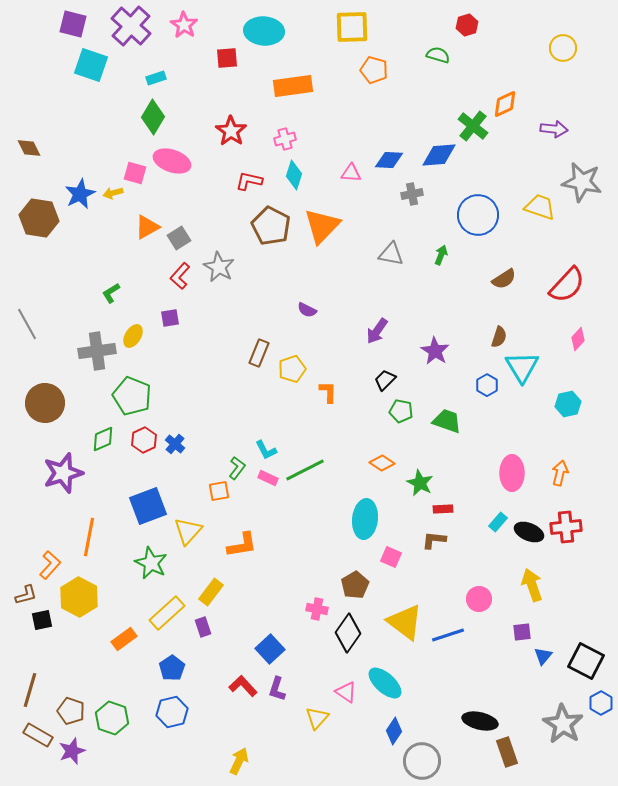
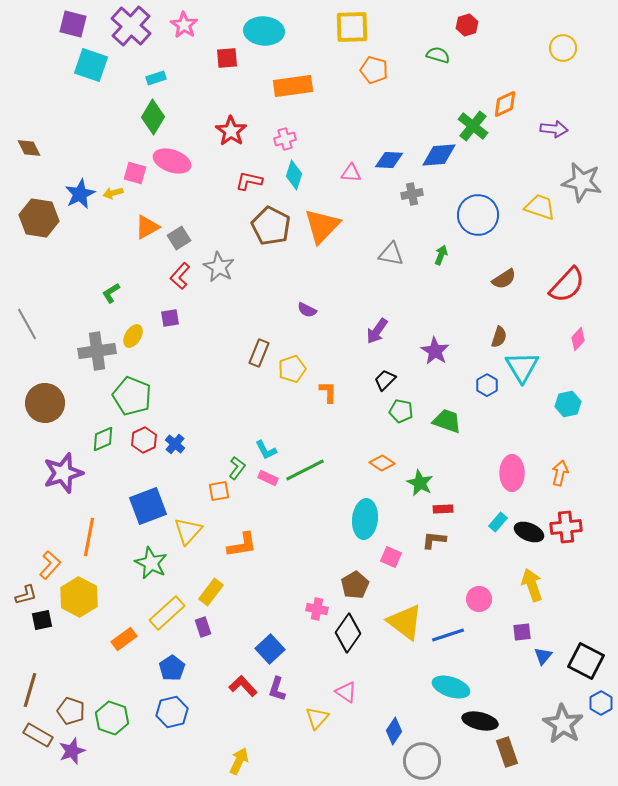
cyan ellipse at (385, 683): moved 66 px right, 4 px down; rotated 24 degrees counterclockwise
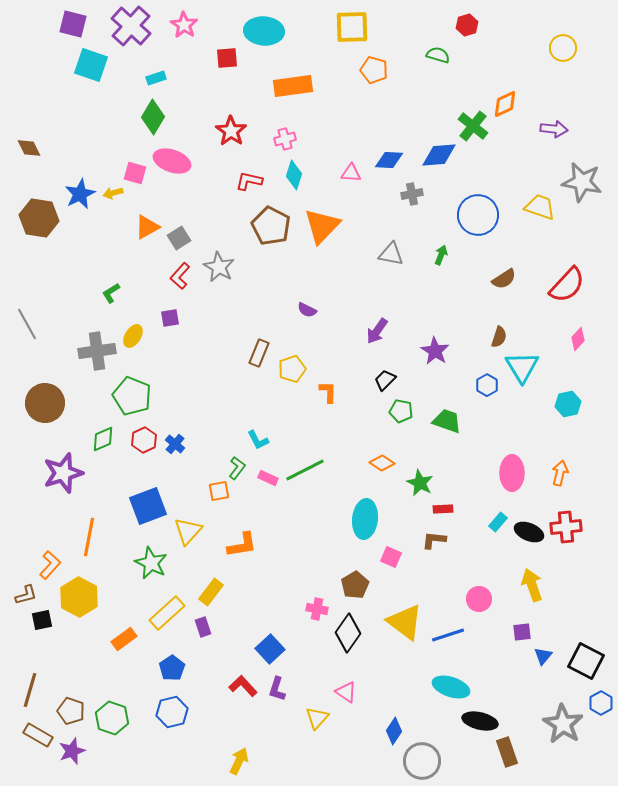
cyan L-shape at (266, 450): moved 8 px left, 10 px up
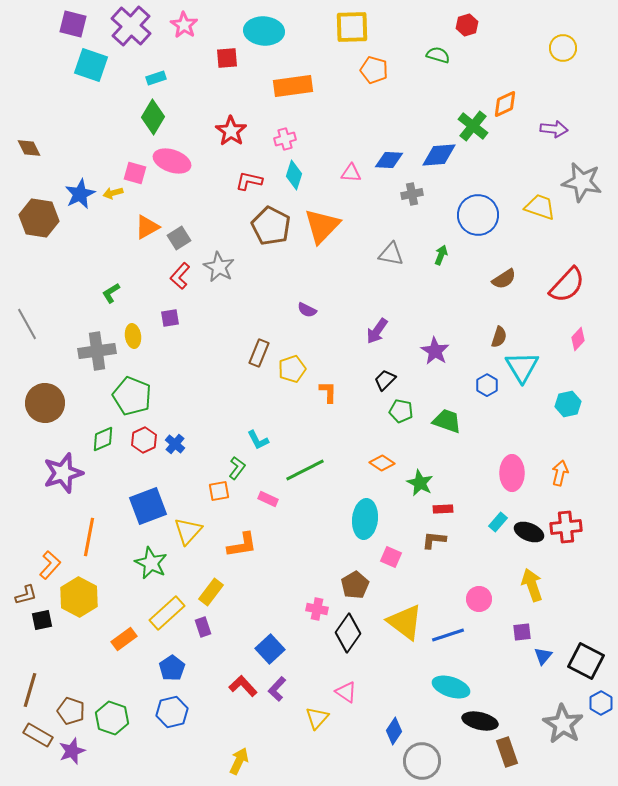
yellow ellipse at (133, 336): rotated 40 degrees counterclockwise
pink rectangle at (268, 478): moved 21 px down
purple L-shape at (277, 689): rotated 25 degrees clockwise
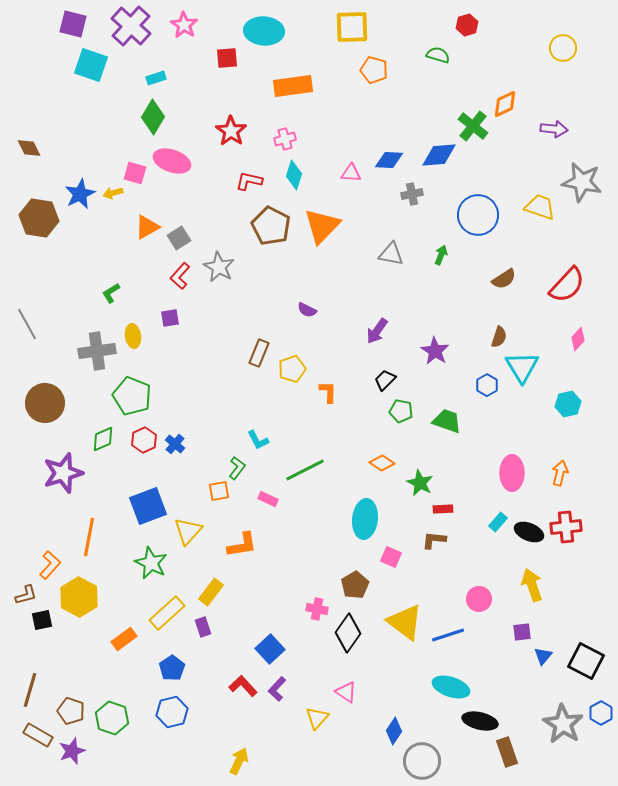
blue hexagon at (601, 703): moved 10 px down
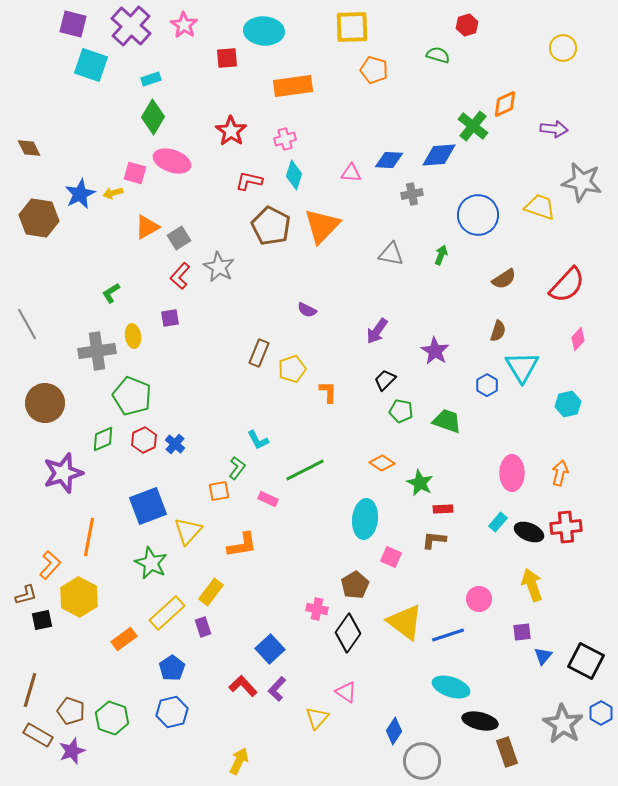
cyan rectangle at (156, 78): moved 5 px left, 1 px down
brown semicircle at (499, 337): moved 1 px left, 6 px up
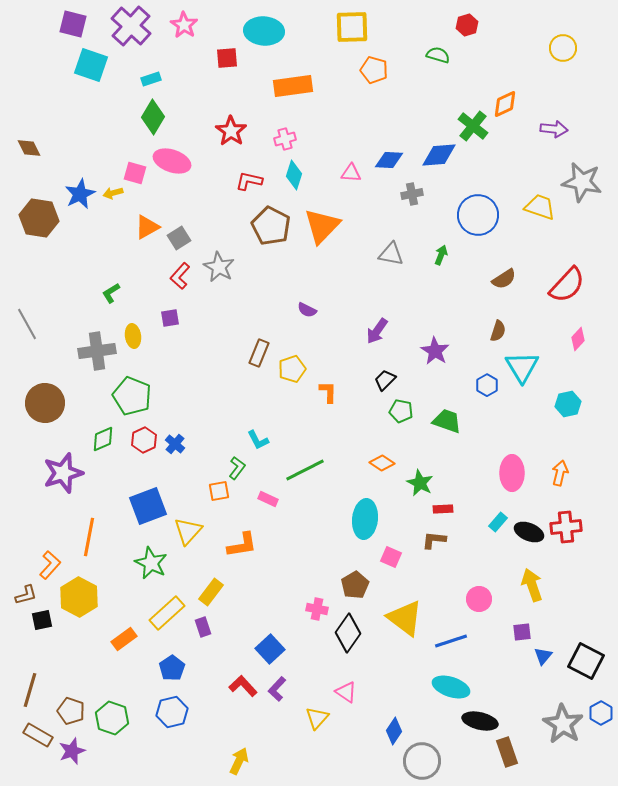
yellow triangle at (405, 622): moved 4 px up
blue line at (448, 635): moved 3 px right, 6 px down
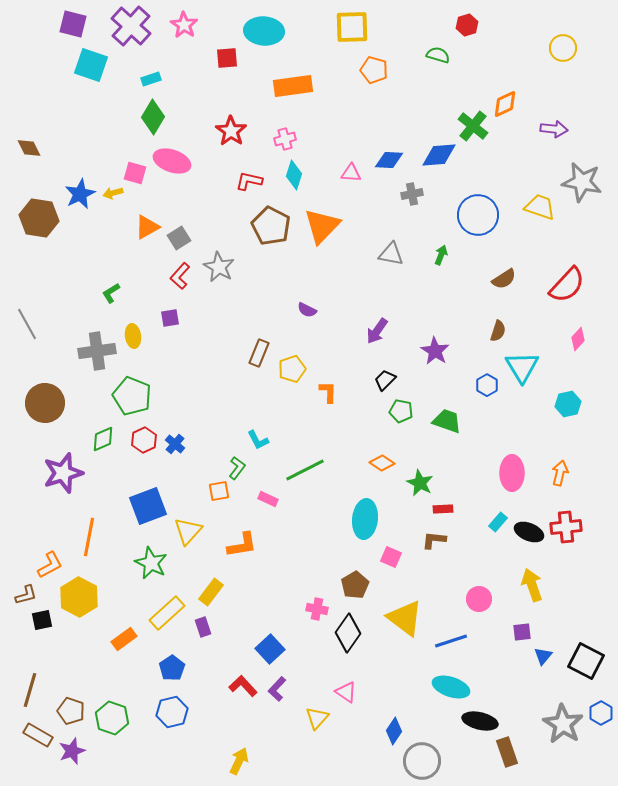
orange L-shape at (50, 565): rotated 20 degrees clockwise
